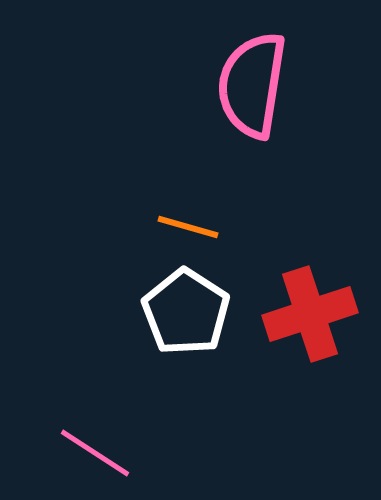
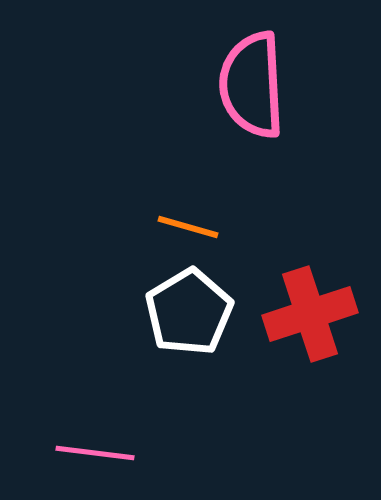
pink semicircle: rotated 12 degrees counterclockwise
white pentagon: moved 3 px right; rotated 8 degrees clockwise
pink line: rotated 26 degrees counterclockwise
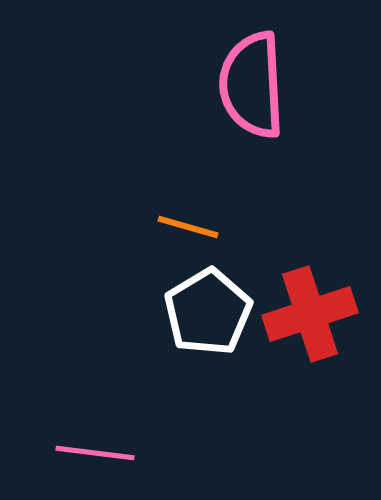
white pentagon: moved 19 px right
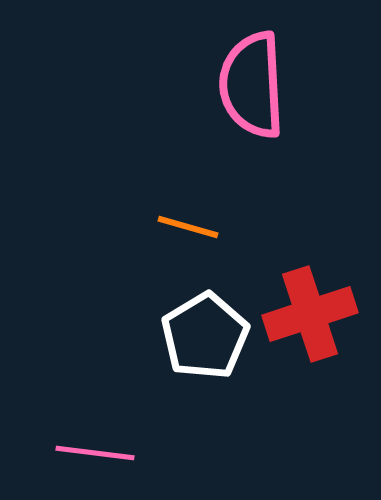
white pentagon: moved 3 px left, 24 px down
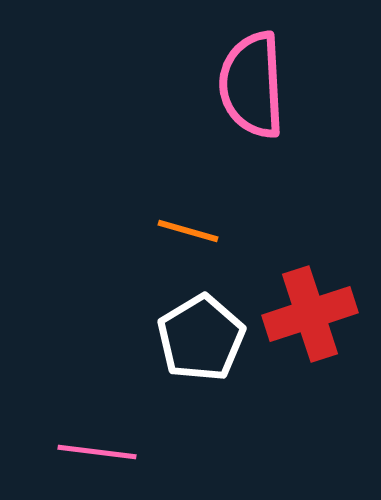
orange line: moved 4 px down
white pentagon: moved 4 px left, 2 px down
pink line: moved 2 px right, 1 px up
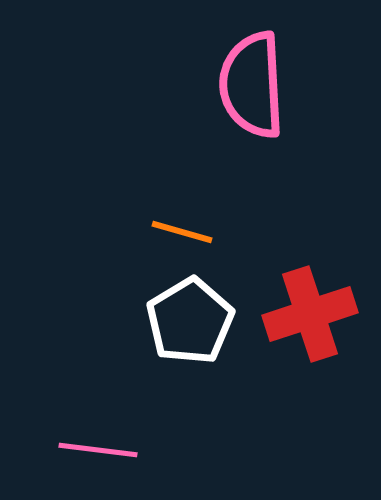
orange line: moved 6 px left, 1 px down
white pentagon: moved 11 px left, 17 px up
pink line: moved 1 px right, 2 px up
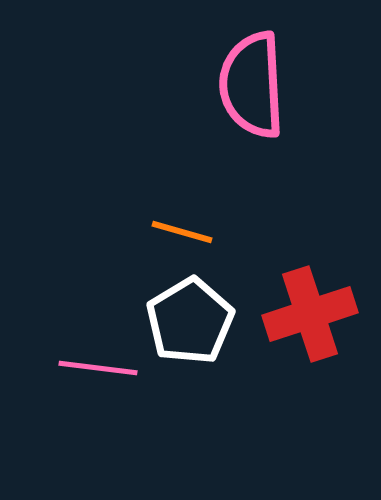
pink line: moved 82 px up
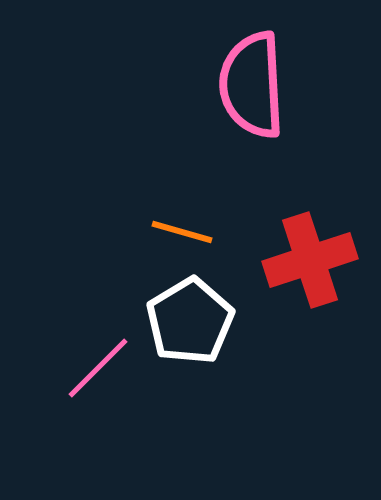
red cross: moved 54 px up
pink line: rotated 52 degrees counterclockwise
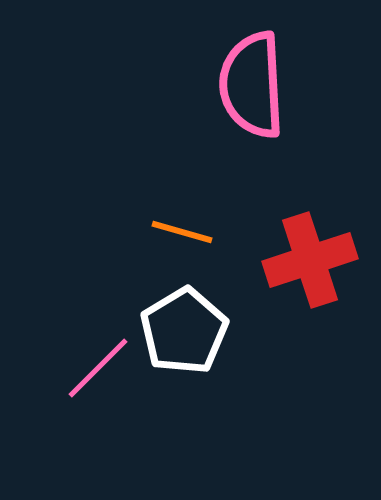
white pentagon: moved 6 px left, 10 px down
